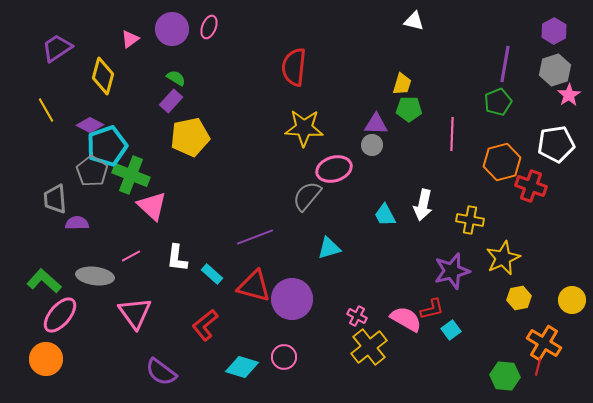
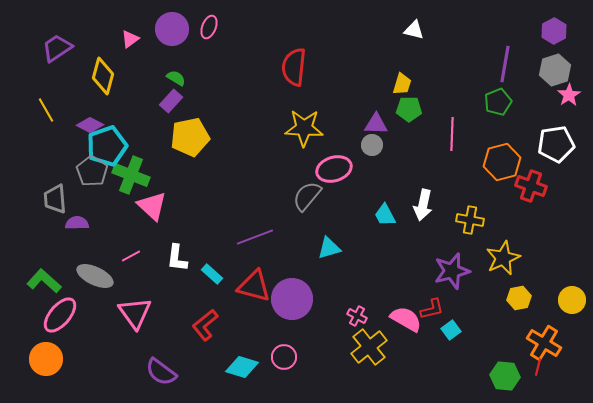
white triangle at (414, 21): moved 9 px down
gray ellipse at (95, 276): rotated 18 degrees clockwise
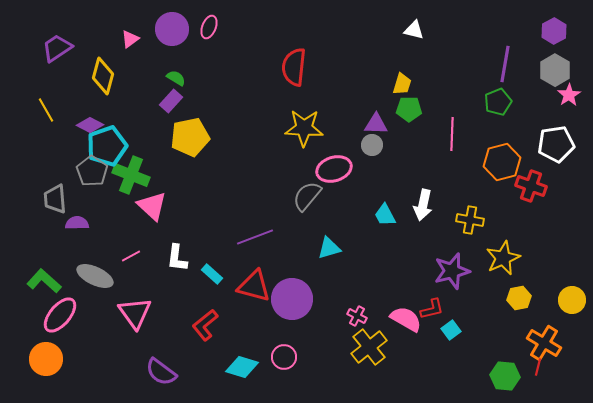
gray hexagon at (555, 70): rotated 12 degrees counterclockwise
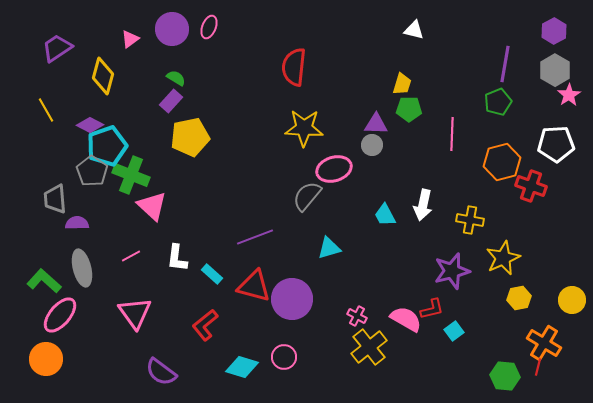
white pentagon at (556, 144): rotated 6 degrees clockwise
gray ellipse at (95, 276): moved 13 px left, 8 px up; rotated 51 degrees clockwise
cyan square at (451, 330): moved 3 px right, 1 px down
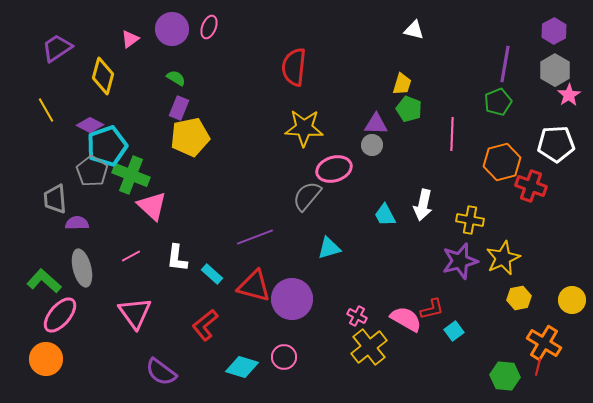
purple rectangle at (171, 101): moved 8 px right, 7 px down; rotated 20 degrees counterclockwise
green pentagon at (409, 109): rotated 20 degrees clockwise
purple star at (452, 271): moved 8 px right, 10 px up
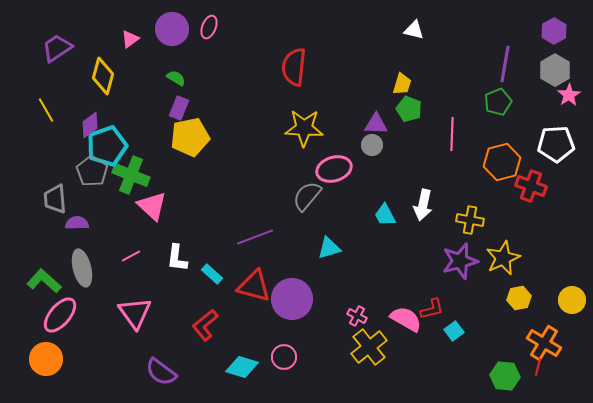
purple diamond at (90, 125): rotated 64 degrees counterclockwise
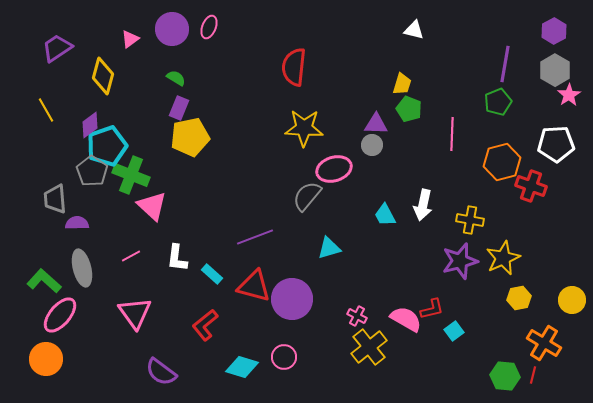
red line at (538, 367): moved 5 px left, 8 px down
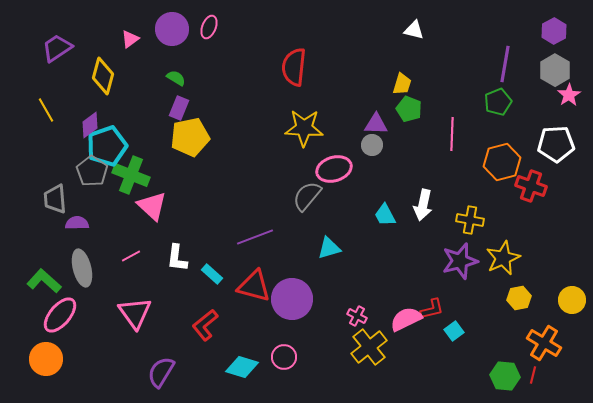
pink semicircle at (406, 319): rotated 56 degrees counterclockwise
purple semicircle at (161, 372): rotated 84 degrees clockwise
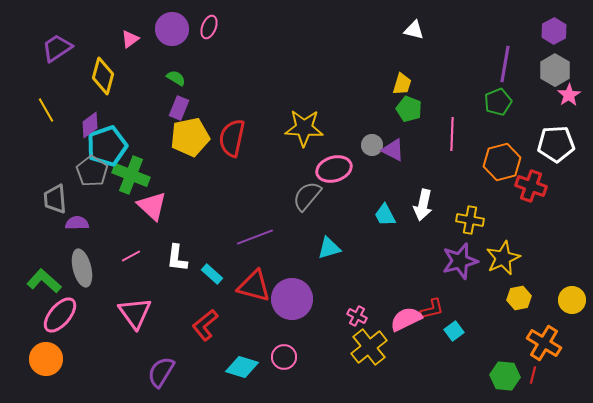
red semicircle at (294, 67): moved 62 px left, 71 px down; rotated 6 degrees clockwise
purple triangle at (376, 124): moved 17 px right, 26 px down; rotated 25 degrees clockwise
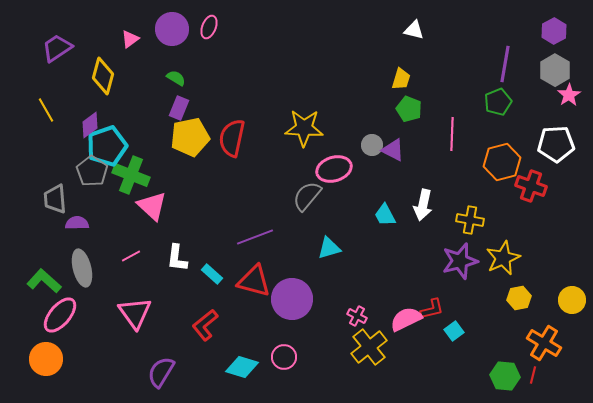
yellow trapezoid at (402, 84): moved 1 px left, 5 px up
red triangle at (254, 286): moved 5 px up
